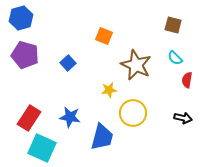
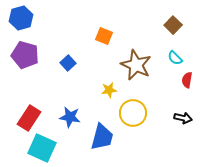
brown square: rotated 30 degrees clockwise
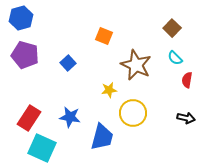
brown square: moved 1 px left, 3 px down
black arrow: moved 3 px right
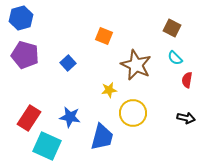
brown square: rotated 18 degrees counterclockwise
cyan square: moved 5 px right, 2 px up
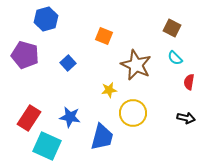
blue hexagon: moved 25 px right, 1 px down
red semicircle: moved 2 px right, 2 px down
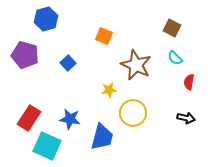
blue star: moved 2 px down
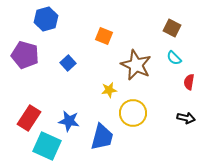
cyan semicircle: moved 1 px left
blue star: moved 1 px left, 2 px down
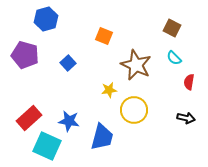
yellow circle: moved 1 px right, 3 px up
red rectangle: rotated 15 degrees clockwise
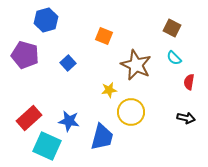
blue hexagon: moved 1 px down
yellow circle: moved 3 px left, 2 px down
